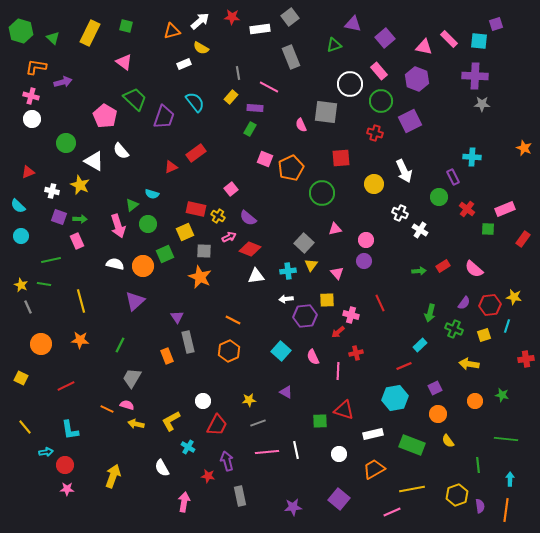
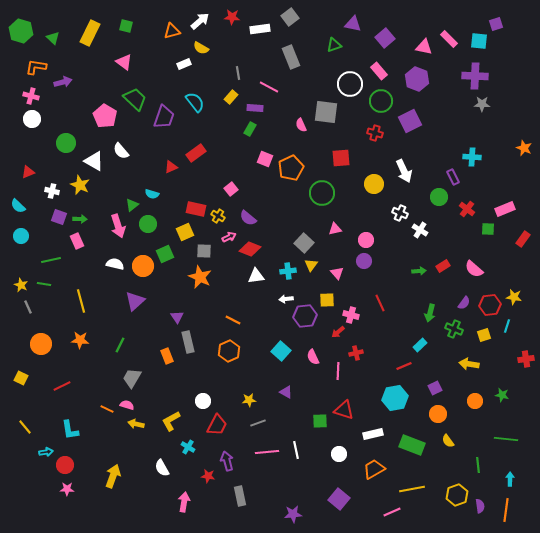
red line at (66, 386): moved 4 px left
purple star at (293, 507): moved 7 px down
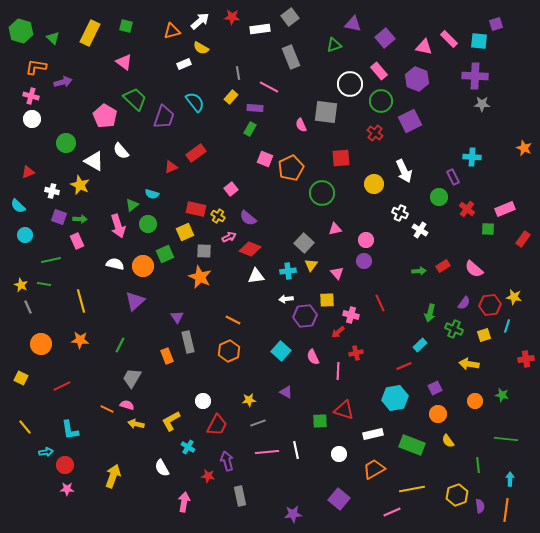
red cross at (375, 133): rotated 21 degrees clockwise
cyan circle at (21, 236): moved 4 px right, 1 px up
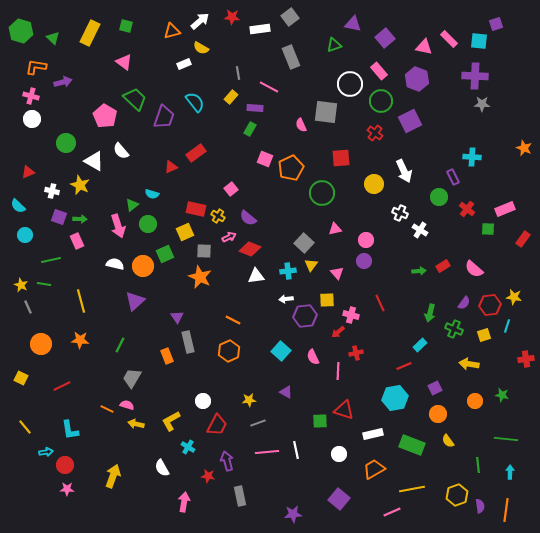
cyan arrow at (510, 479): moved 7 px up
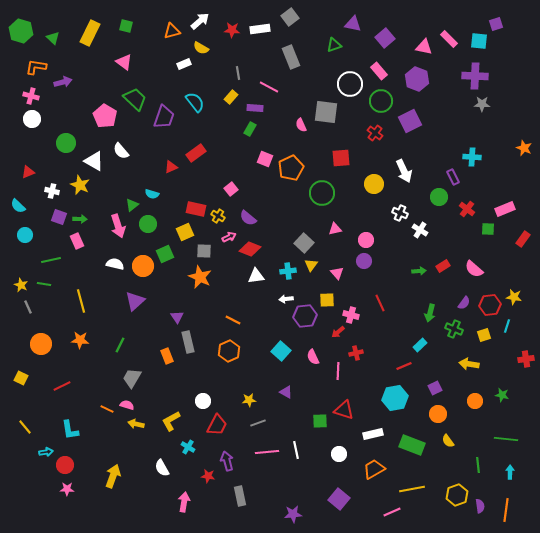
red star at (232, 17): moved 13 px down
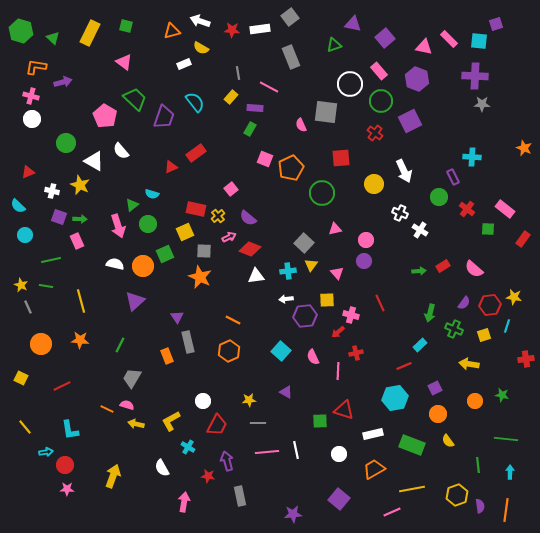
white arrow at (200, 21): rotated 120 degrees counterclockwise
pink rectangle at (505, 209): rotated 60 degrees clockwise
yellow cross at (218, 216): rotated 16 degrees clockwise
green line at (44, 284): moved 2 px right, 2 px down
gray line at (258, 423): rotated 21 degrees clockwise
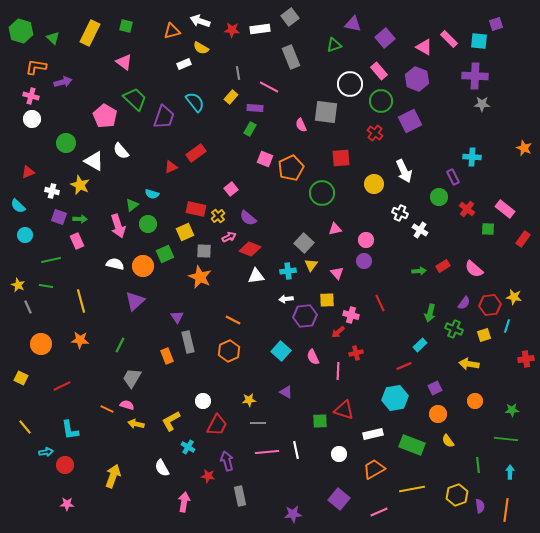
pink triangle at (424, 47): rotated 18 degrees clockwise
yellow star at (21, 285): moved 3 px left
green star at (502, 395): moved 10 px right, 15 px down; rotated 16 degrees counterclockwise
pink star at (67, 489): moved 15 px down
pink line at (392, 512): moved 13 px left
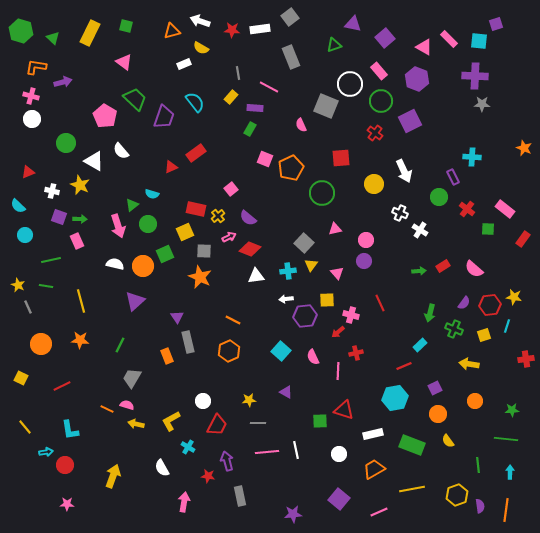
gray square at (326, 112): moved 6 px up; rotated 15 degrees clockwise
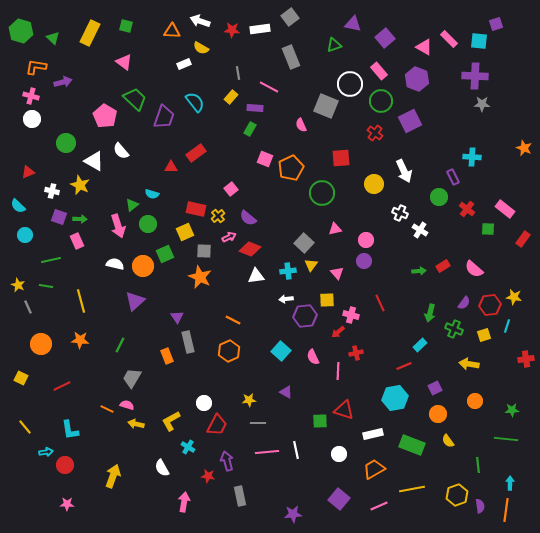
orange triangle at (172, 31): rotated 18 degrees clockwise
red triangle at (171, 167): rotated 24 degrees clockwise
white circle at (203, 401): moved 1 px right, 2 px down
cyan arrow at (510, 472): moved 11 px down
pink line at (379, 512): moved 6 px up
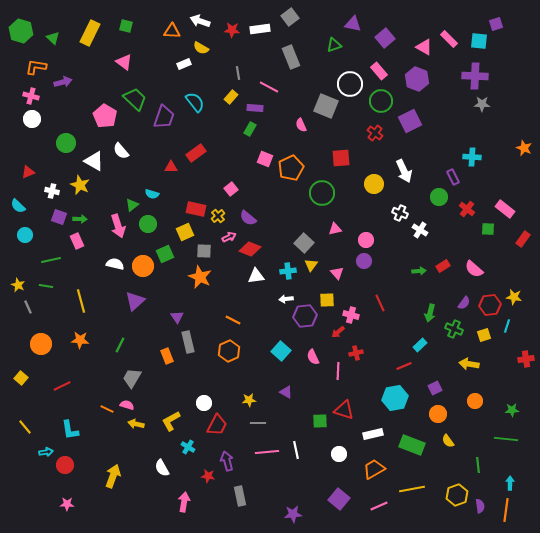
yellow square at (21, 378): rotated 16 degrees clockwise
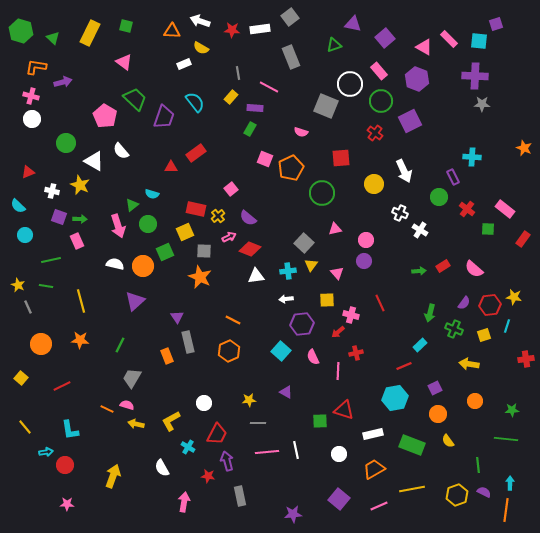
pink semicircle at (301, 125): moved 7 px down; rotated 48 degrees counterclockwise
green square at (165, 254): moved 2 px up
purple hexagon at (305, 316): moved 3 px left, 8 px down
red trapezoid at (217, 425): moved 9 px down
purple semicircle at (480, 506): moved 4 px right, 14 px up; rotated 56 degrees counterclockwise
